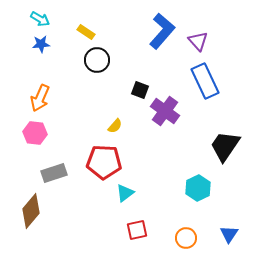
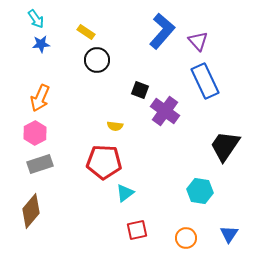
cyan arrow: moved 4 px left; rotated 24 degrees clockwise
yellow semicircle: rotated 56 degrees clockwise
pink hexagon: rotated 25 degrees clockwise
gray rectangle: moved 14 px left, 9 px up
cyan hexagon: moved 2 px right, 3 px down; rotated 25 degrees counterclockwise
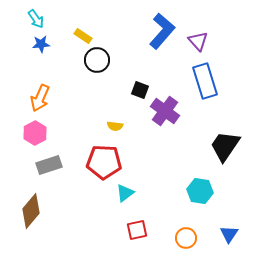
yellow rectangle: moved 3 px left, 4 px down
blue rectangle: rotated 8 degrees clockwise
gray rectangle: moved 9 px right, 1 px down
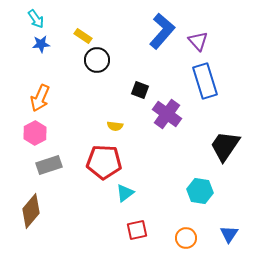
purple cross: moved 2 px right, 3 px down
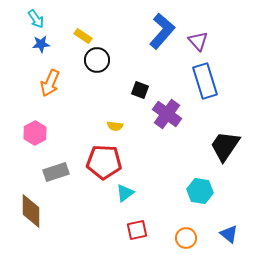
orange arrow: moved 10 px right, 15 px up
gray rectangle: moved 7 px right, 7 px down
brown diamond: rotated 40 degrees counterclockwise
blue triangle: rotated 24 degrees counterclockwise
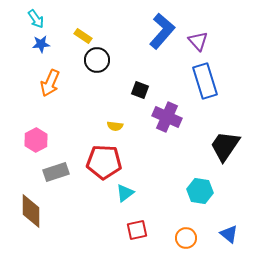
purple cross: moved 3 px down; rotated 12 degrees counterclockwise
pink hexagon: moved 1 px right, 7 px down
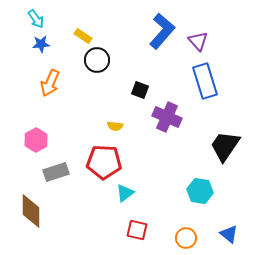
red square: rotated 25 degrees clockwise
